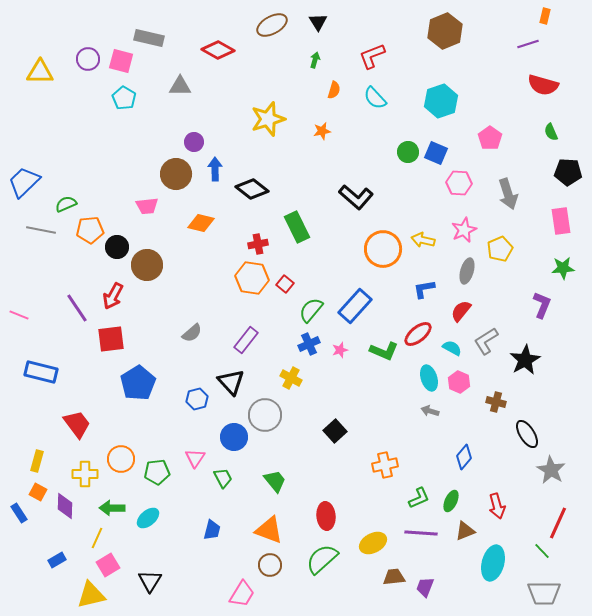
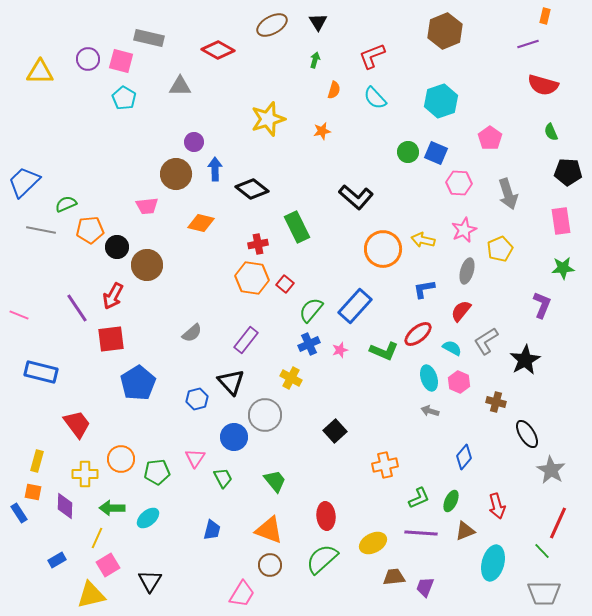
orange square at (38, 492): moved 5 px left; rotated 18 degrees counterclockwise
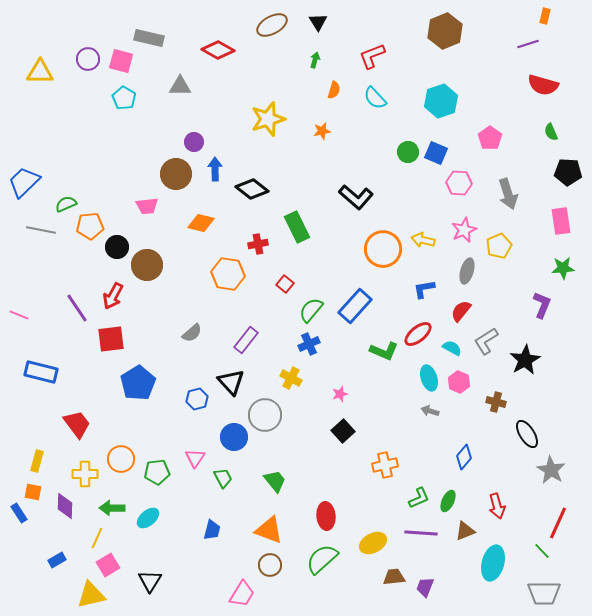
orange pentagon at (90, 230): moved 4 px up
yellow pentagon at (500, 249): moved 1 px left, 3 px up
orange hexagon at (252, 278): moved 24 px left, 4 px up
pink star at (340, 350): moved 44 px down
black square at (335, 431): moved 8 px right
green ellipse at (451, 501): moved 3 px left
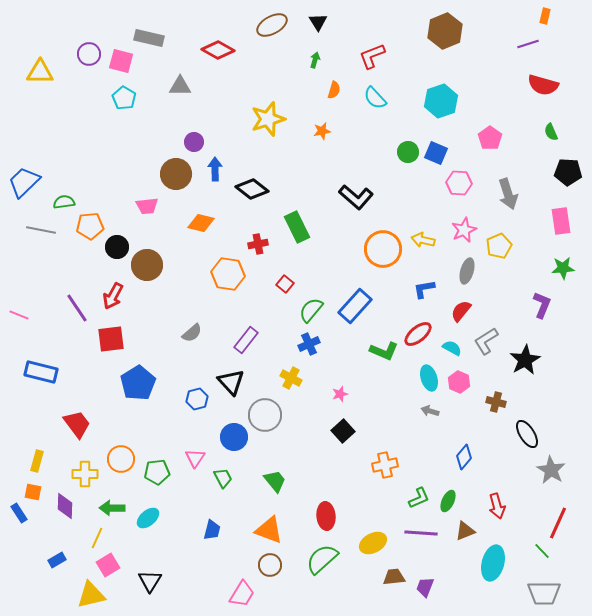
purple circle at (88, 59): moved 1 px right, 5 px up
green semicircle at (66, 204): moved 2 px left, 2 px up; rotated 15 degrees clockwise
